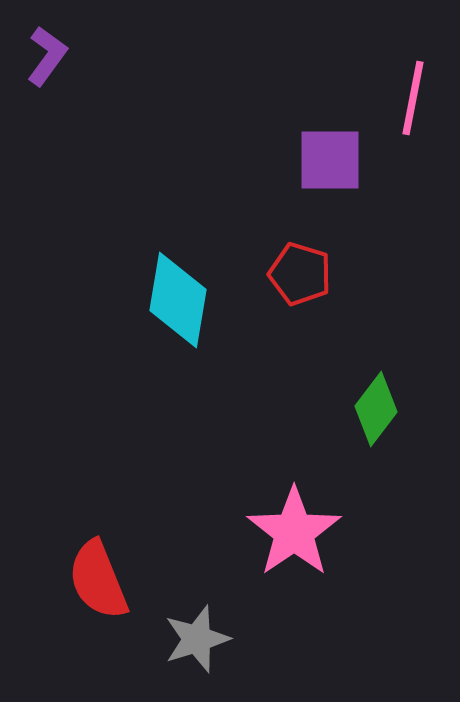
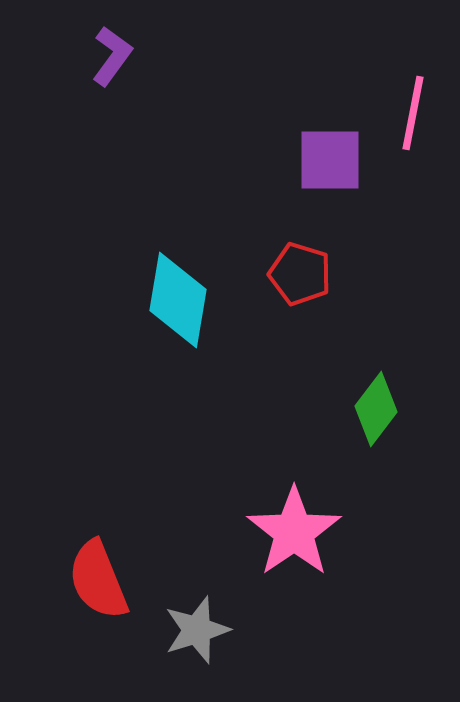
purple L-shape: moved 65 px right
pink line: moved 15 px down
gray star: moved 9 px up
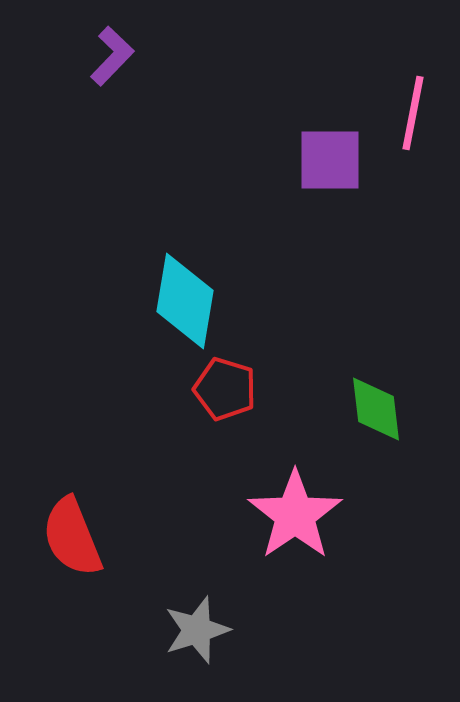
purple L-shape: rotated 8 degrees clockwise
red pentagon: moved 75 px left, 115 px down
cyan diamond: moved 7 px right, 1 px down
green diamond: rotated 44 degrees counterclockwise
pink star: moved 1 px right, 17 px up
red semicircle: moved 26 px left, 43 px up
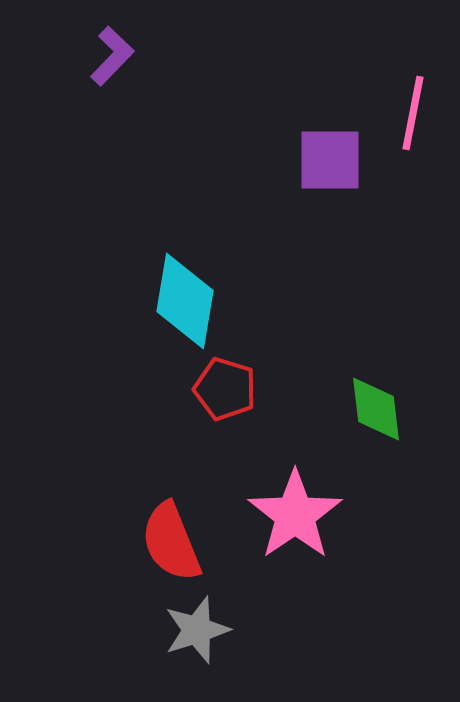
red semicircle: moved 99 px right, 5 px down
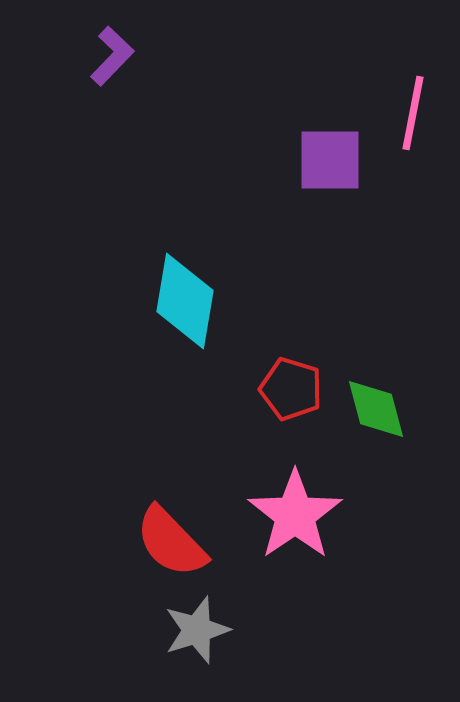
red pentagon: moved 66 px right
green diamond: rotated 8 degrees counterclockwise
red semicircle: rotated 22 degrees counterclockwise
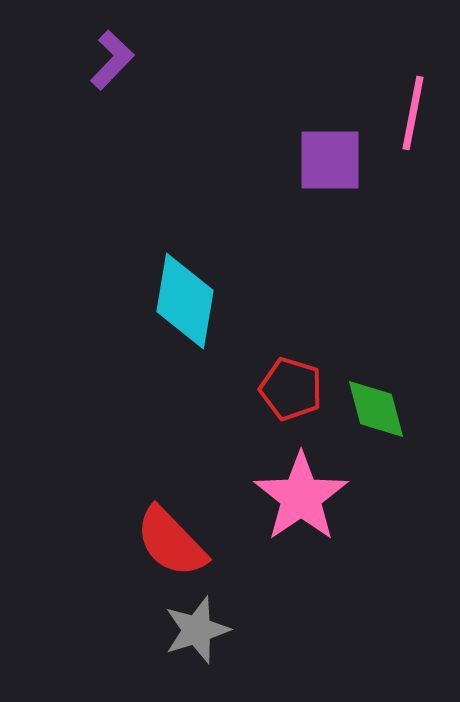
purple L-shape: moved 4 px down
pink star: moved 6 px right, 18 px up
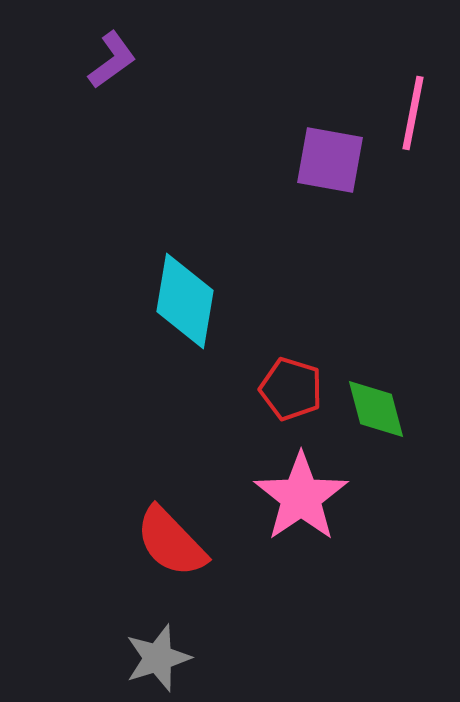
purple L-shape: rotated 10 degrees clockwise
purple square: rotated 10 degrees clockwise
gray star: moved 39 px left, 28 px down
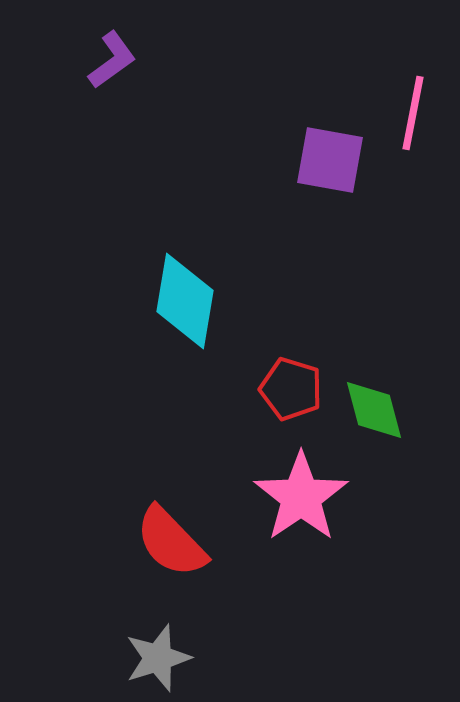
green diamond: moved 2 px left, 1 px down
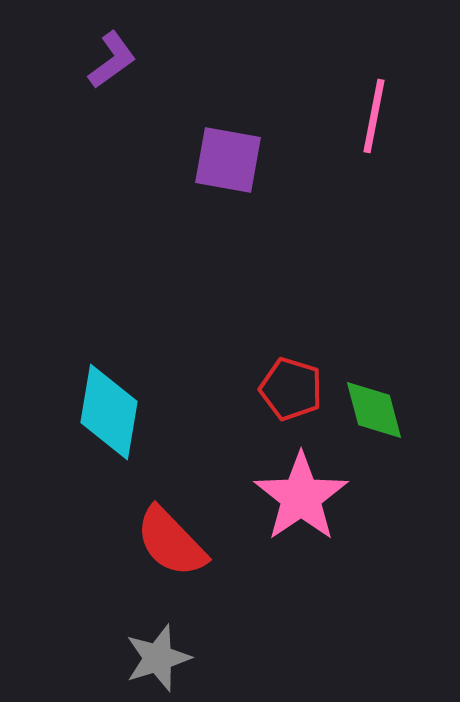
pink line: moved 39 px left, 3 px down
purple square: moved 102 px left
cyan diamond: moved 76 px left, 111 px down
